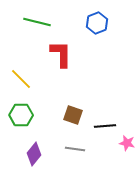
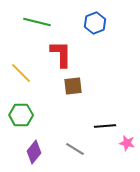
blue hexagon: moved 2 px left
yellow line: moved 6 px up
brown square: moved 29 px up; rotated 24 degrees counterclockwise
gray line: rotated 24 degrees clockwise
purple diamond: moved 2 px up
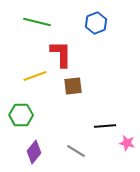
blue hexagon: moved 1 px right
yellow line: moved 14 px right, 3 px down; rotated 65 degrees counterclockwise
gray line: moved 1 px right, 2 px down
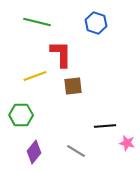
blue hexagon: rotated 20 degrees counterclockwise
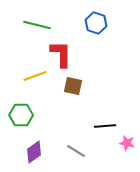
green line: moved 3 px down
brown square: rotated 18 degrees clockwise
purple diamond: rotated 15 degrees clockwise
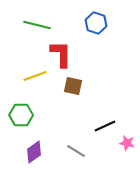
black line: rotated 20 degrees counterclockwise
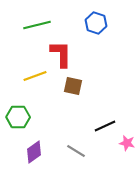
green line: rotated 28 degrees counterclockwise
green hexagon: moved 3 px left, 2 px down
